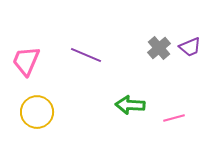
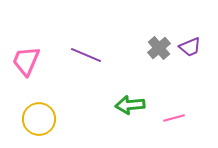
green arrow: rotated 8 degrees counterclockwise
yellow circle: moved 2 px right, 7 px down
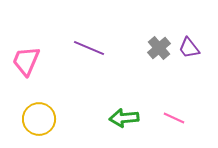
purple trapezoid: moved 1 px left, 1 px down; rotated 75 degrees clockwise
purple line: moved 3 px right, 7 px up
green arrow: moved 6 px left, 13 px down
pink line: rotated 40 degrees clockwise
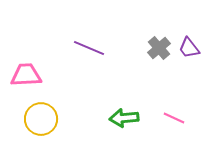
pink trapezoid: moved 14 px down; rotated 64 degrees clockwise
yellow circle: moved 2 px right
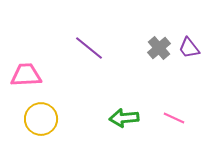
purple line: rotated 16 degrees clockwise
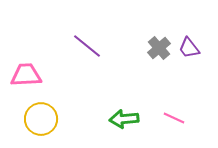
purple line: moved 2 px left, 2 px up
green arrow: moved 1 px down
